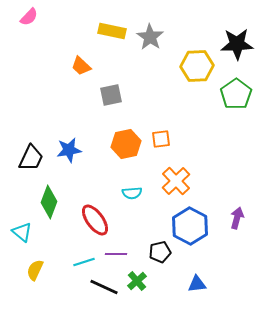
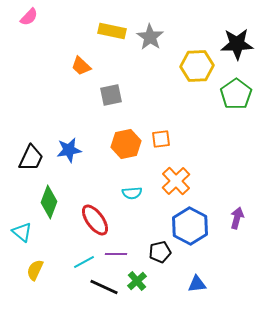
cyan line: rotated 10 degrees counterclockwise
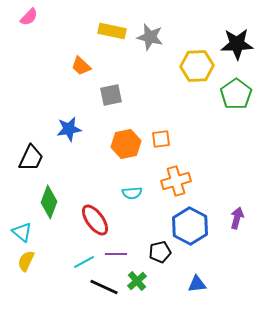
gray star: rotated 20 degrees counterclockwise
blue star: moved 21 px up
orange cross: rotated 28 degrees clockwise
yellow semicircle: moved 9 px left, 9 px up
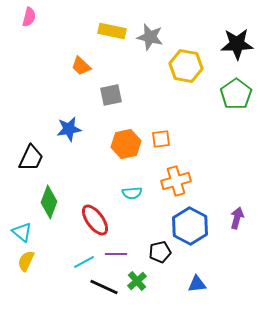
pink semicircle: rotated 30 degrees counterclockwise
yellow hexagon: moved 11 px left; rotated 12 degrees clockwise
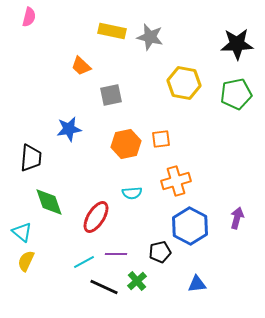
yellow hexagon: moved 2 px left, 17 px down
green pentagon: rotated 24 degrees clockwise
black trapezoid: rotated 20 degrees counterclockwise
green diamond: rotated 40 degrees counterclockwise
red ellipse: moved 1 px right, 3 px up; rotated 68 degrees clockwise
